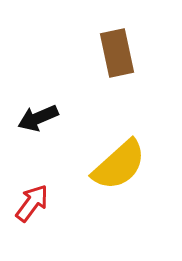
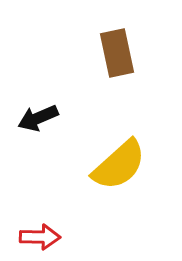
red arrow: moved 8 px right, 34 px down; rotated 54 degrees clockwise
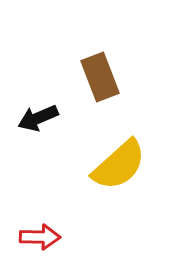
brown rectangle: moved 17 px left, 24 px down; rotated 9 degrees counterclockwise
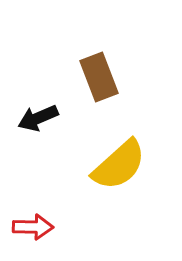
brown rectangle: moved 1 px left
red arrow: moved 7 px left, 10 px up
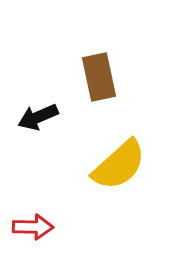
brown rectangle: rotated 9 degrees clockwise
black arrow: moved 1 px up
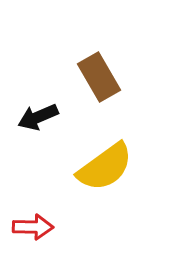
brown rectangle: rotated 18 degrees counterclockwise
yellow semicircle: moved 14 px left, 2 px down; rotated 6 degrees clockwise
